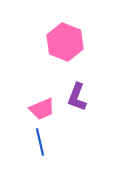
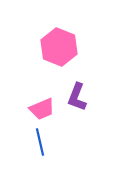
pink hexagon: moved 6 px left, 5 px down
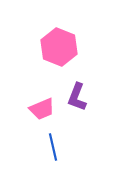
blue line: moved 13 px right, 5 px down
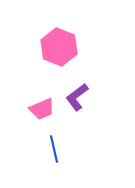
purple L-shape: rotated 32 degrees clockwise
blue line: moved 1 px right, 2 px down
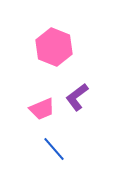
pink hexagon: moved 5 px left
blue line: rotated 28 degrees counterclockwise
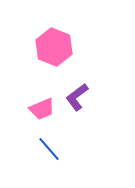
blue line: moved 5 px left
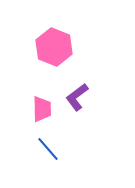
pink trapezoid: rotated 68 degrees counterclockwise
blue line: moved 1 px left
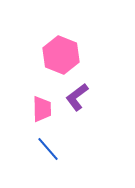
pink hexagon: moved 7 px right, 8 px down
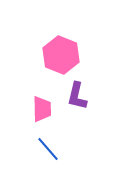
purple L-shape: moved 1 px up; rotated 40 degrees counterclockwise
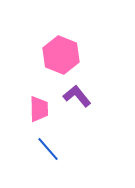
purple L-shape: rotated 128 degrees clockwise
pink trapezoid: moved 3 px left
